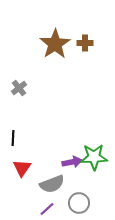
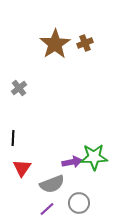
brown cross: rotated 21 degrees counterclockwise
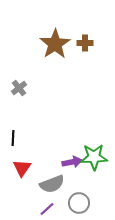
brown cross: rotated 21 degrees clockwise
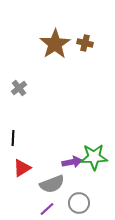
brown cross: rotated 14 degrees clockwise
red triangle: rotated 24 degrees clockwise
